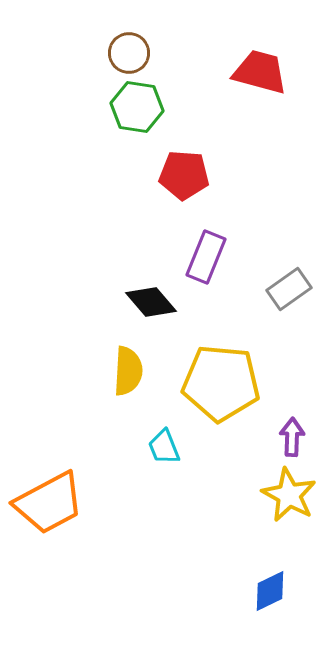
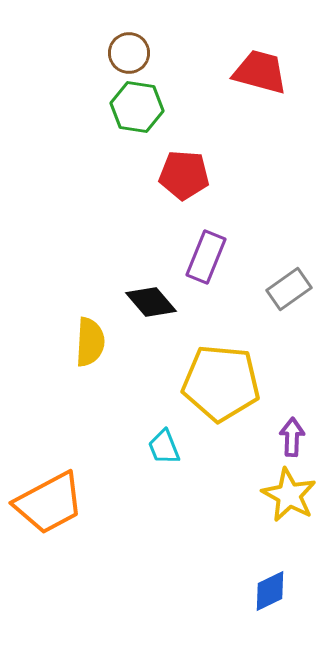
yellow semicircle: moved 38 px left, 29 px up
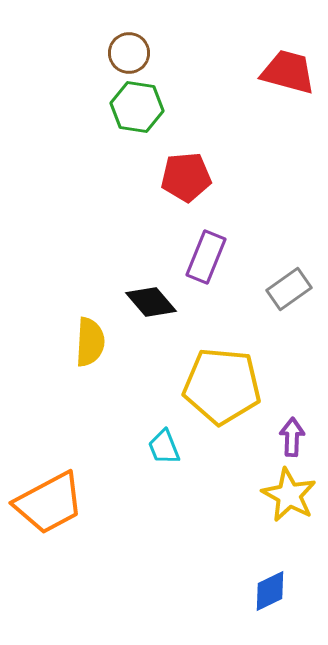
red trapezoid: moved 28 px right
red pentagon: moved 2 px right, 2 px down; rotated 9 degrees counterclockwise
yellow pentagon: moved 1 px right, 3 px down
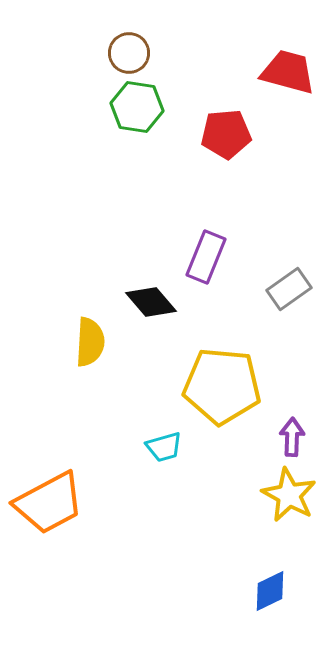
red pentagon: moved 40 px right, 43 px up
cyan trapezoid: rotated 84 degrees counterclockwise
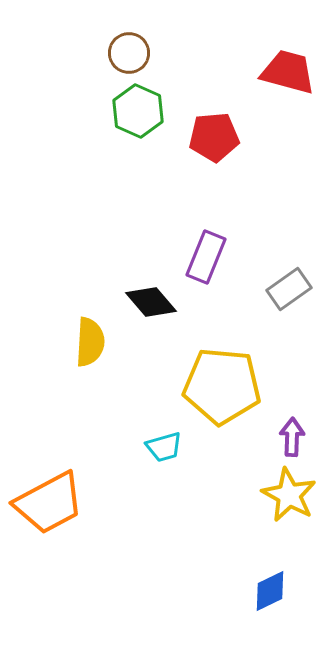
green hexagon: moved 1 px right, 4 px down; rotated 15 degrees clockwise
red pentagon: moved 12 px left, 3 px down
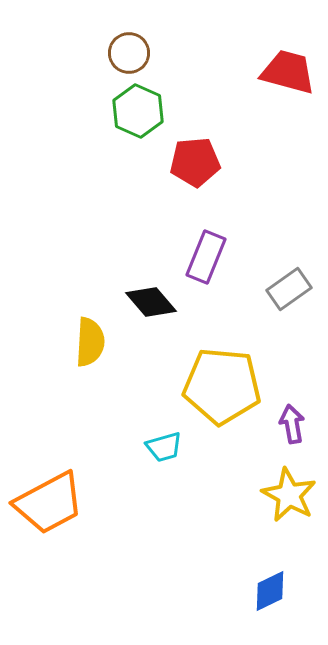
red pentagon: moved 19 px left, 25 px down
purple arrow: moved 13 px up; rotated 12 degrees counterclockwise
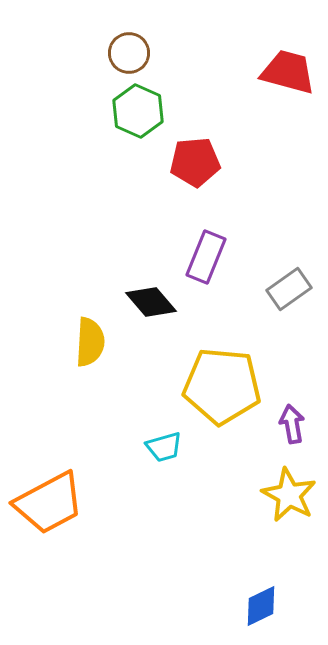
blue diamond: moved 9 px left, 15 px down
